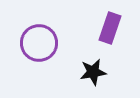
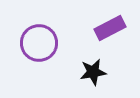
purple rectangle: rotated 44 degrees clockwise
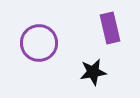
purple rectangle: rotated 76 degrees counterclockwise
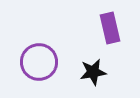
purple circle: moved 19 px down
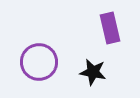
black star: rotated 20 degrees clockwise
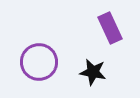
purple rectangle: rotated 12 degrees counterclockwise
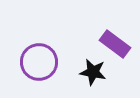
purple rectangle: moved 5 px right, 16 px down; rotated 28 degrees counterclockwise
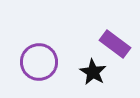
black star: rotated 20 degrees clockwise
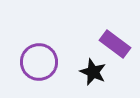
black star: rotated 8 degrees counterclockwise
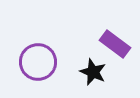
purple circle: moved 1 px left
